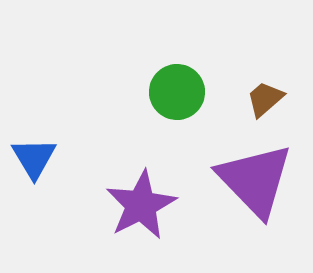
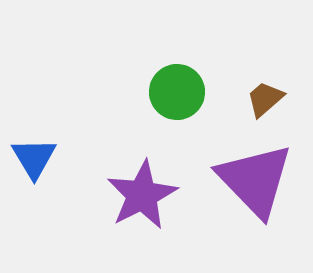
purple star: moved 1 px right, 10 px up
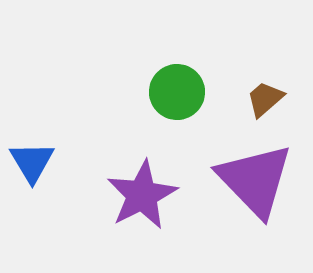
blue triangle: moved 2 px left, 4 px down
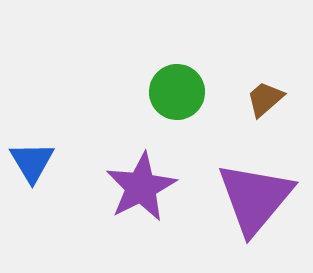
purple triangle: moved 18 px down; rotated 24 degrees clockwise
purple star: moved 1 px left, 8 px up
